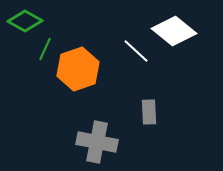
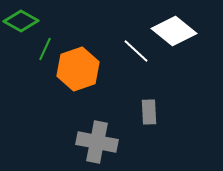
green diamond: moved 4 px left
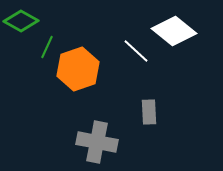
green line: moved 2 px right, 2 px up
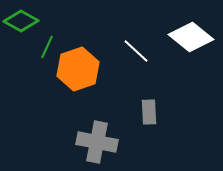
white diamond: moved 17 px right, 6 px down
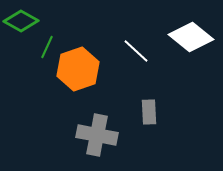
gray cross: moved 7 px up
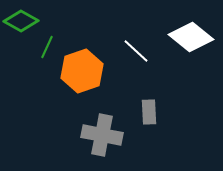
orange hexagon: moved 4 px right, 2 px down
gray cross: moved 5 px right
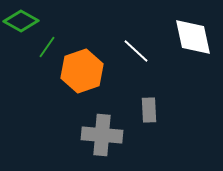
white diamond: moved 2 px right; rotated 39 degrees clockwise
green line: rotated 10 degrees clockwise
gray rectangle: moved 2 px up
gray cross: rotated 6 degrees counterclockwise
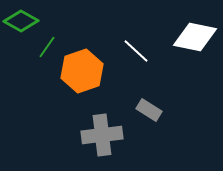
white diamond: moved 2 px right; rotated 66 degrees counterclockwise
gray rectangle: rotated 55 degrees counterclockwise
gray cross: rotated 12 degrees counterclockwise
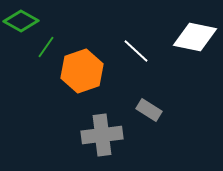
green line: moved 1 px left
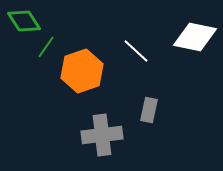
green diamond: moved 3 px right; rotated 28 degrees clockwise
gray rectangle: rotated 70 degrees clockwise
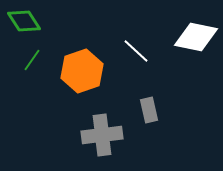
white diamond: moved 1 px right
green line: moved 14 px left, 13 px down
gray rectangle: rotated 25 degrees counterclockwise
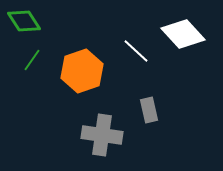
white diamond: moved 13 px left, 3 px up; rotated 36 degrees clockwise
gray cross: rotated 15 degrees clockwise
